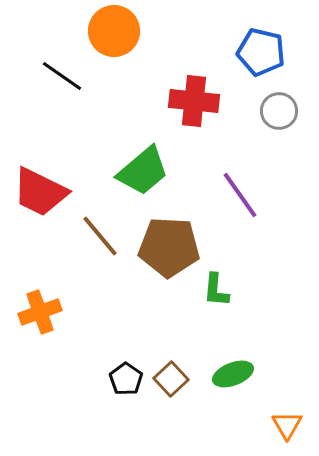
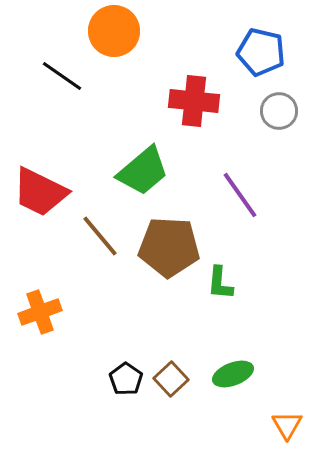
green L-shape: moved 4 px right, 7 px up
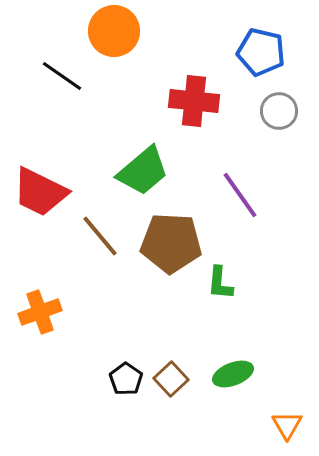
brown pentagon: moved 2 px right, 4 px up
